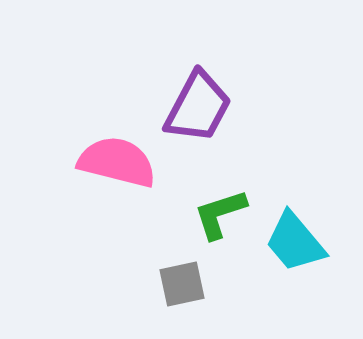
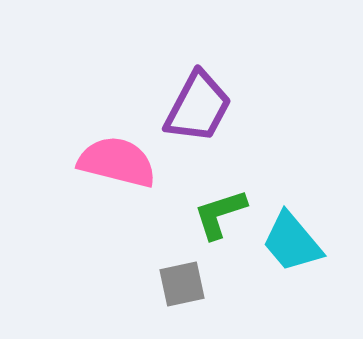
cyan trapezoid: moved 3 px left
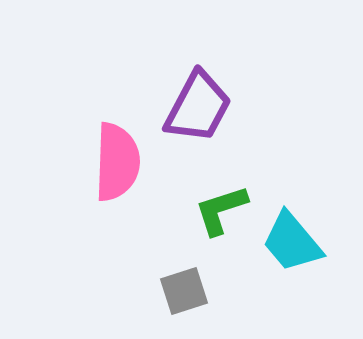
pink semicircle: rotated 78 degrees clockwise
green L-shape: moved 1 px right, 4 px up
gray square: moved 2 px right, 7 px down; rotated 6 degrees counterclockwise
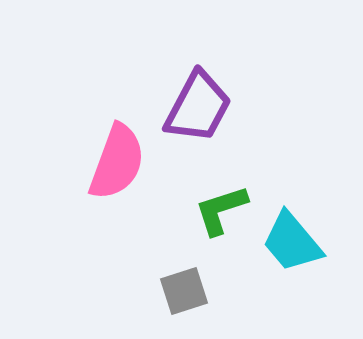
pink semicircle: rotated 18 degrees clockwise
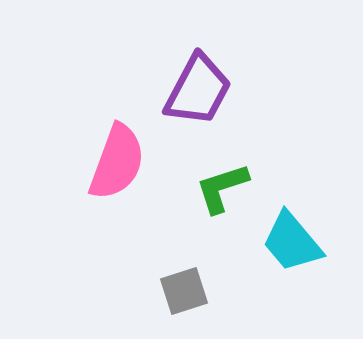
purple trapezoid: moved 17 px up
green L-shape: moved 1 px right, 22 px up
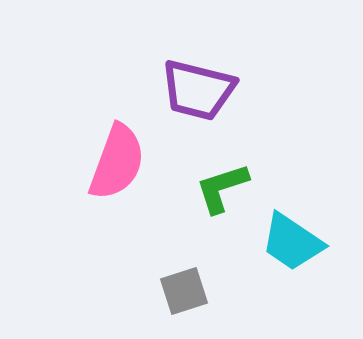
purple trapezoid: rotated 76 degrees clockwise
cyan trapezoid: rotated 16 degrees counterclockwise
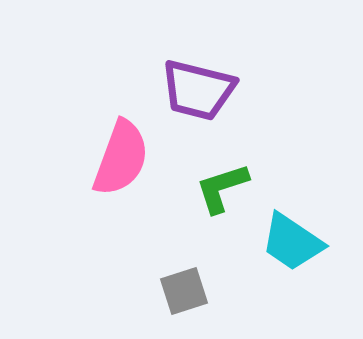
pink semicircle: moved 4 px right, 4 px up
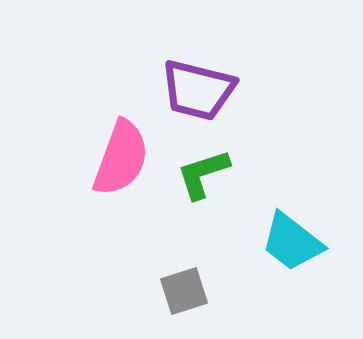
green L-shape: moved 19 px left, 14 px up
cyan trapezoid: rotated 4 degrees clockwise
